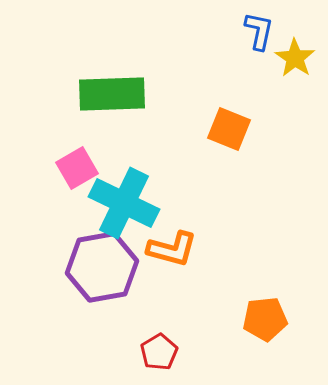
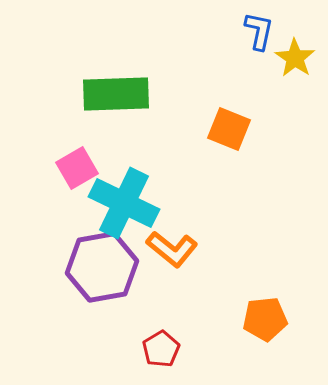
green rectangle: moved 4 px right
orange L-shape: rotated 24 degrees clockwise
red pentagon: moved 2 px right, 3 px up
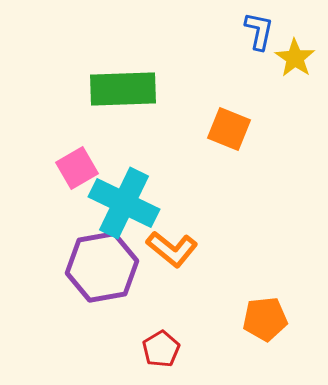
green rectangle: moved 7 px right, 5 px up
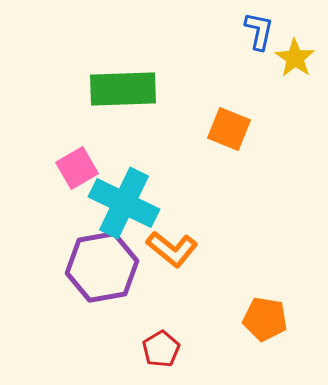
orange pentagon: rotated 15 degrees clockwise
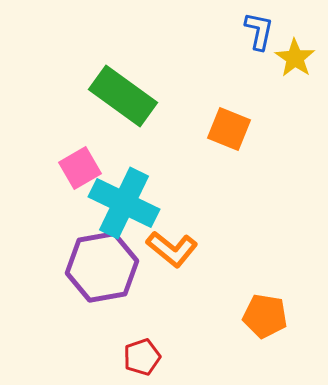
green rectangle: moved 7 px down; rotated 38 degrees clockwise
pink square: moved 3 px right
orange pentagon: moved 3 px up
red pentagon: moved 19 px left, 8 px down; rotated 12 degrees clockwise
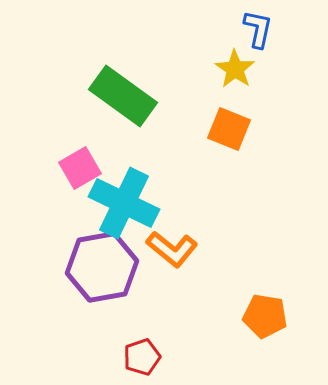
blue L-shape: moved 1 px left, 2 px up
yellow star: moved 60 px left, 11 px down
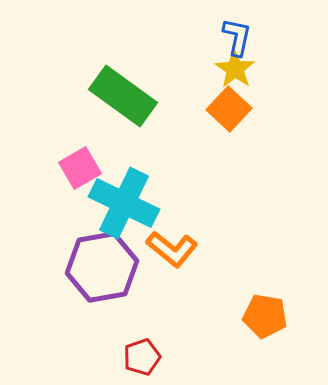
blue L-shape: moved 21 px left, 8 px down
orange square: moved 20 px up; rotated 21 degrees clockwise
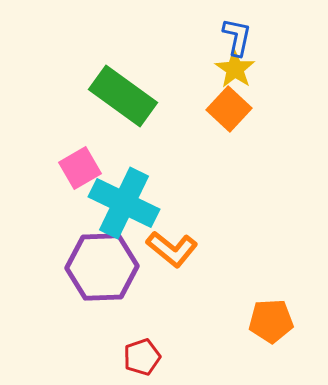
purple hexagon: rotated 8 degrees clockwise
orange pentagon: moved 6 px right, 5 px down; rotated 12 degrees counterclockwise
